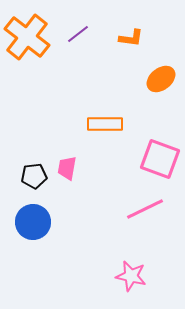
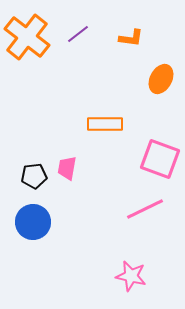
orange ellipse: rotated 24 degrees counterclockwise
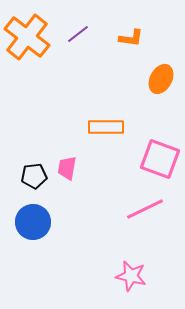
orange rectangle: moved 1 px right, 3 px down
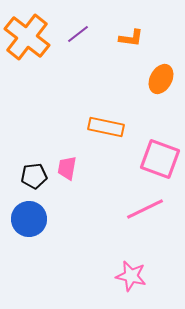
orange rectangle: rotated 12 degrees clockwise
blue circle: moved 4 px left, 3 px up
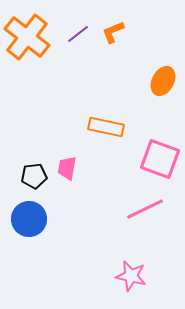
orange L-shape: moved 18 px left, 6 px up; rotated 150 degrees clockwise
orange ellipse: moved 2 px right, 2 px down
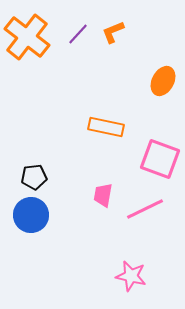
purple line: rotated 10 degrees counterclockwise
pink trapezoid: moved 36 px right, 27 px down
black pentagon: moved 1 px down
blue circle: moved 2 px right, 4 px up
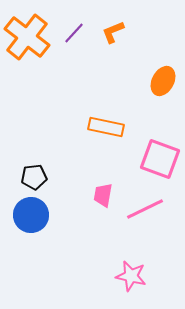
purple line: moved 4 px left, 1 px up
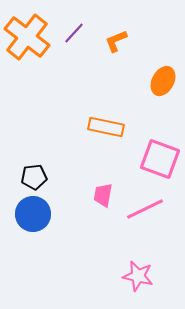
orange L-shape: moved 3 px right, 9 px down
blue circle: moved 2 px right, 1 px up
pink star: moved 7 px right
